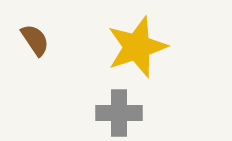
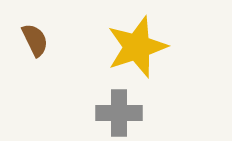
brown semicircle: rotated 8 degrees clockwise
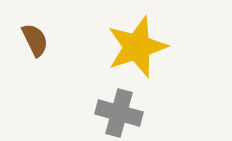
gray cross: rotated 15 degrees clockwise
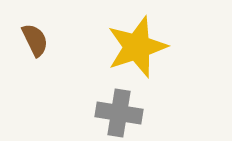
gray cross: rotated 6 degrees counterclockwise
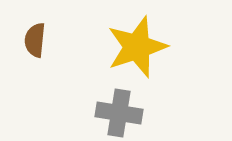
brown semicircle: rotated 148 degrees counterclockwise
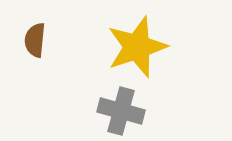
gray cross: moved 2 px right, 2 px up; rotated 6 degrees clockwise
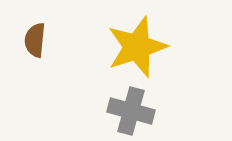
gray cross: moved 10 px right
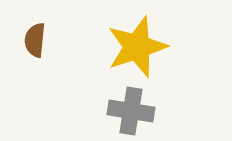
gray cross: rotated 6 degrees counterclockwise
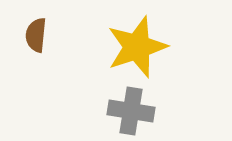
brown semicircle: moved 1 px right, 5 px up
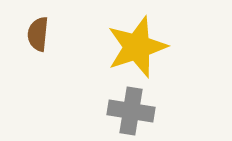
brown semicircle: moved 2 px right, 1 px up
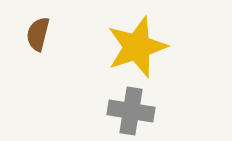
brown semicircle: rotated 8 degrees clockwise
